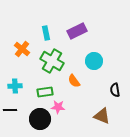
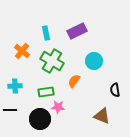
orange cross: moved 2 px down
orange semicircle: rotated 72 degrees clockwise
green rectangle: moved 1 px right
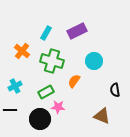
cyan rectangle: rotated 40 degrees clockwise
green cross: rotated 15 degrees counterclockwise
cyan cross: rotated 24 degrees counterclockwise
green rectangle: rotated 21 degrees counterclockwise
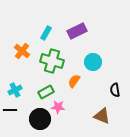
cyan circle: moved 1 px left, 1 px down
cyan cross: moved 4 px down
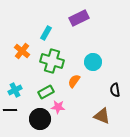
purple rectangle: moved 2 px right, 13 px up
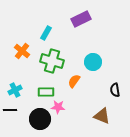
purple rectangle: moved 2 px right, 1 px down
green rectangle: rotated 28 degrees clockwise
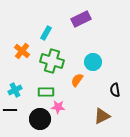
orange semicircle: moved 3 px right, 1 px up
brown triangle: rotated 48 degrees counterclockwise
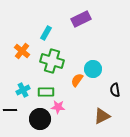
cyan circle: moved 7 px down
cyan cross: moved 8 px right
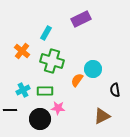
green rectangle: moved 1 px left, 1 px up
pink star: moved 1 px down
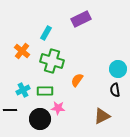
cyan circle: moved 25 px right
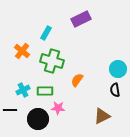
black circle: moved 2 px left
